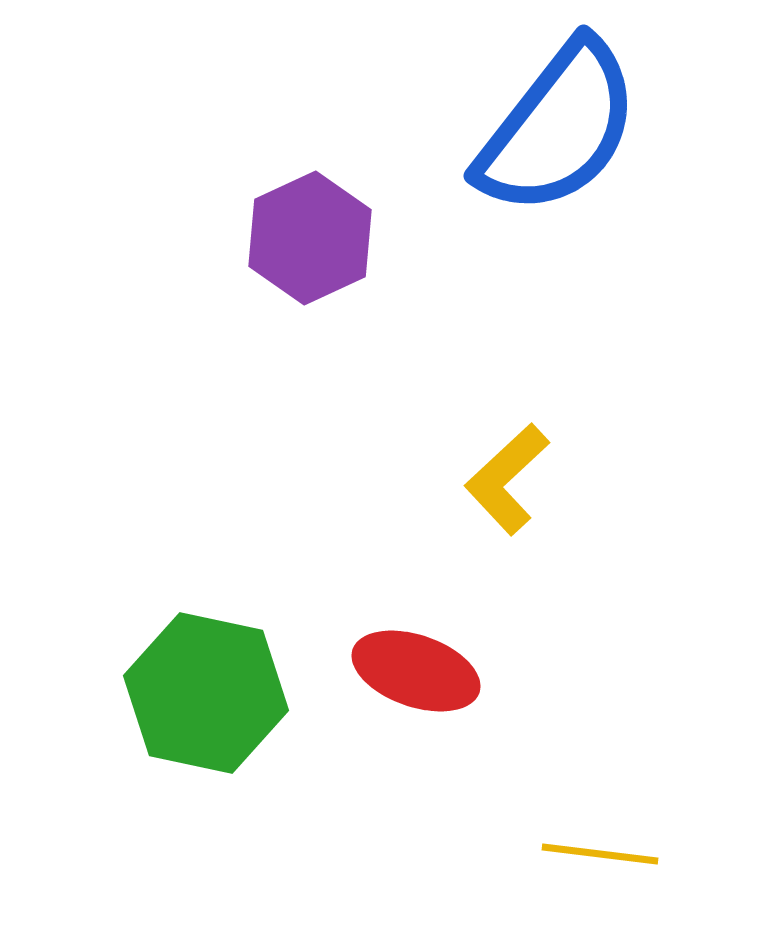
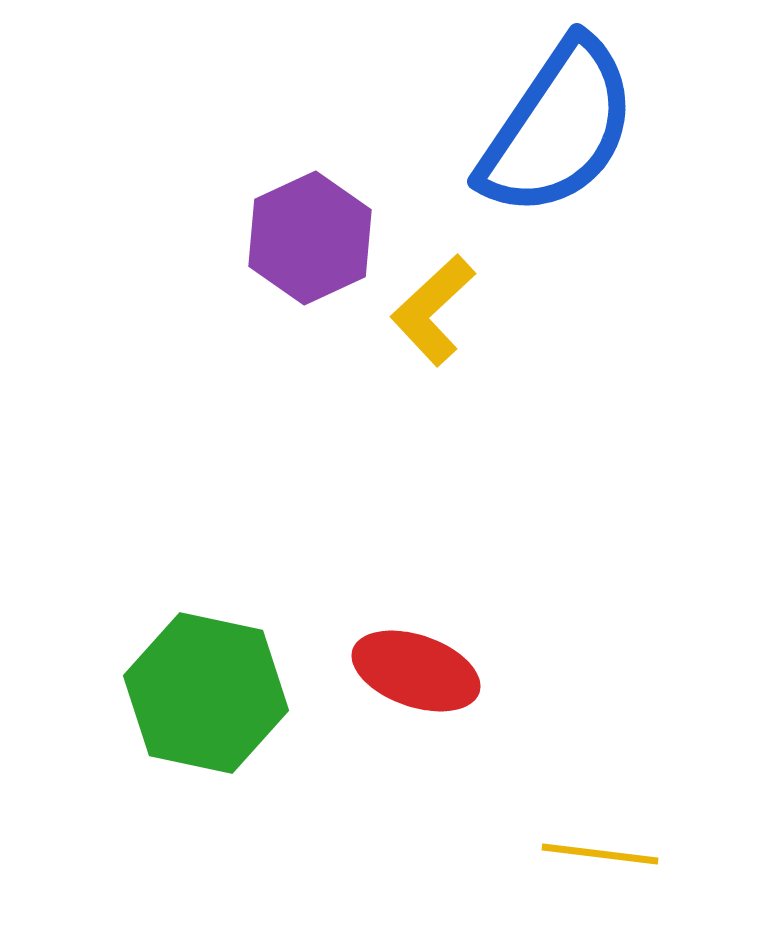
blue semicircle: rotated 4 degrees counterclockwise
yellow L-shape: moved 74 px left, 169 px up
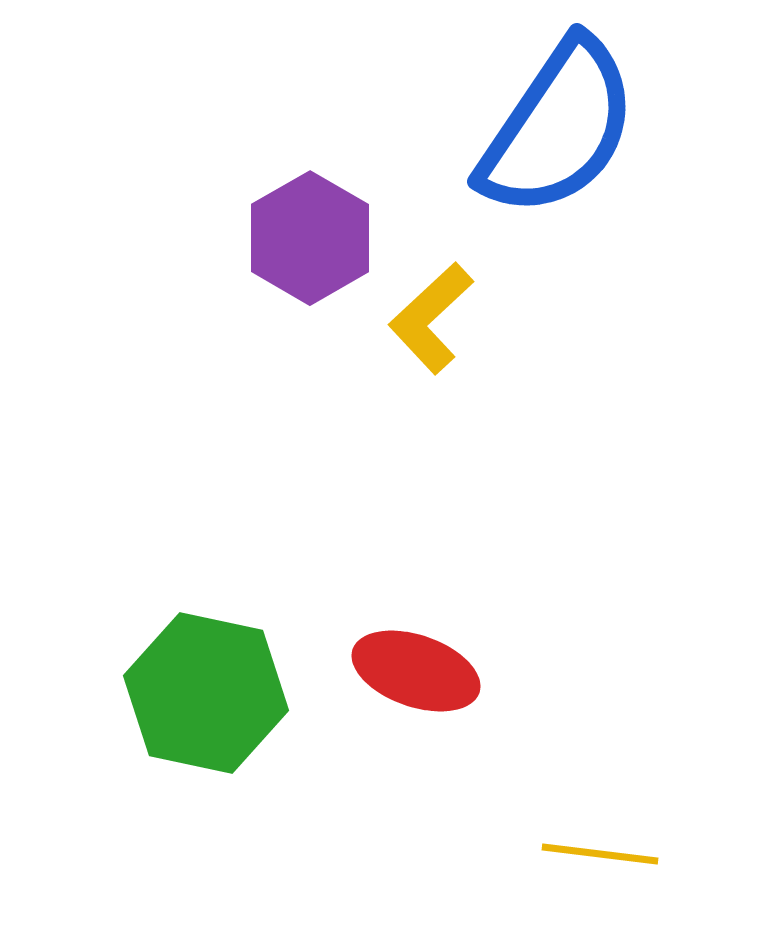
purple hexagon: rotated 5 degrees counterclockwise
yellow L-shape: moved 2 px left, 8 px down
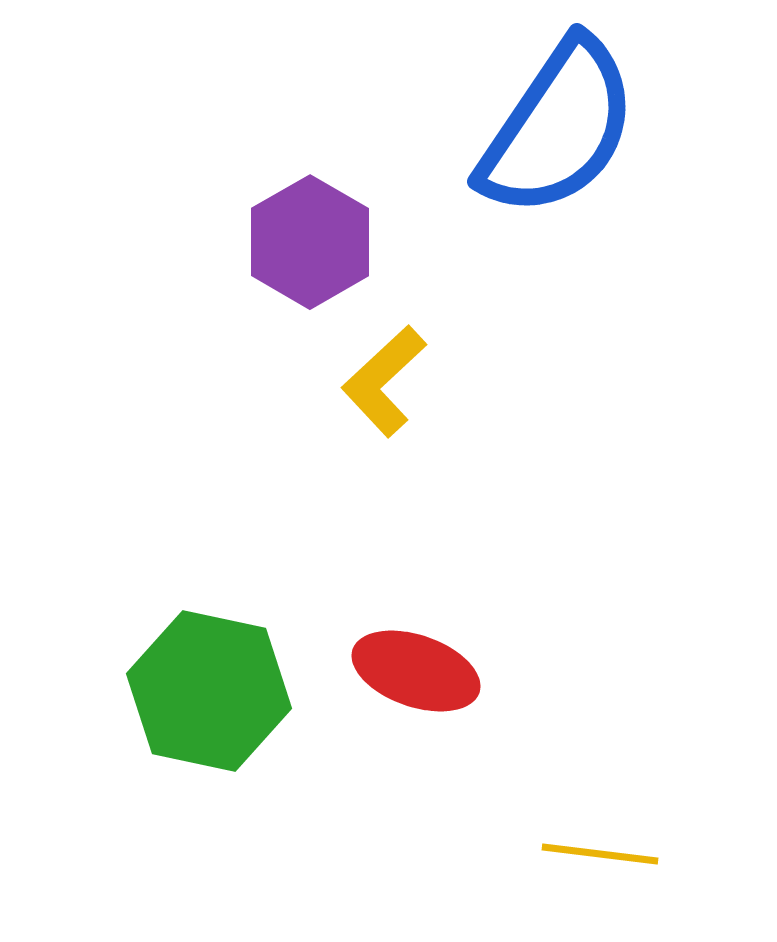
purple hexagon: moved 4 px down
yellow L-shape: moved 47 px left, 63 px down
green hexagon: moved 3 px right, 2 px up
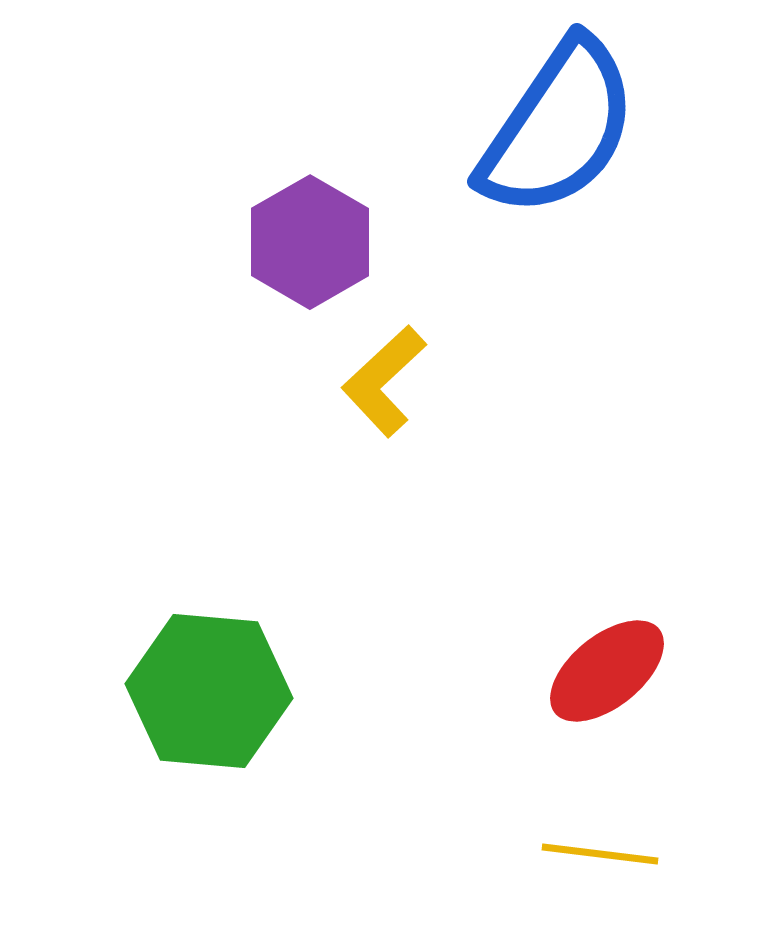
red ellipse: moved 191 px right; rotated 58 degrees counterclockwise
green hexagon: rotated 7 degrees counterclockwise
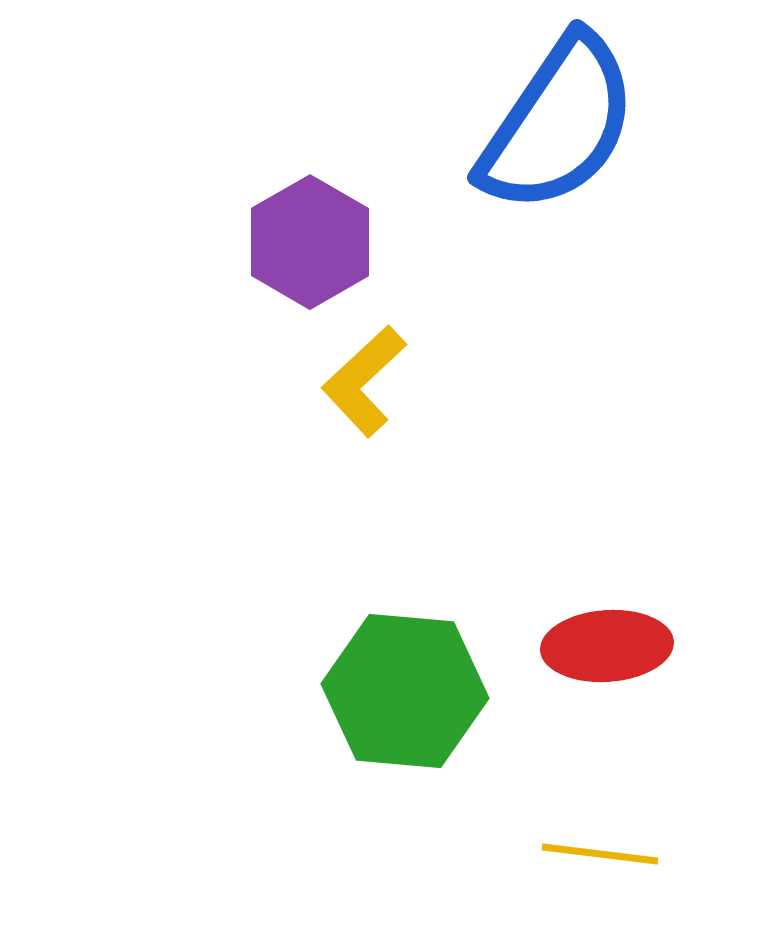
blue semicircle: moved 4 px up
yellow L-shape: moved 20 px left
red ellipse: moved 25 px up; rotated 35 degrees clockwise
green hexagon: moved 196 px right
